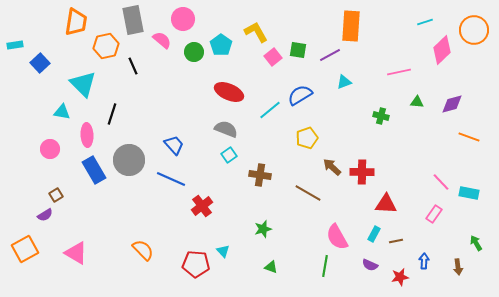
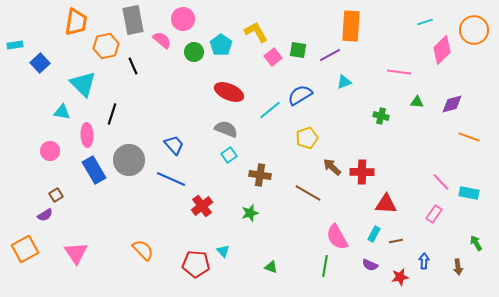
pink line at (399, 72): rotated 20 degrees clockwise
pink circle at (50, 149): moved 2 px down
green star at (263, 229): moved 13 px left, 16 px up
pink triangle at (76, 253): rotated 25 degrees clockwise
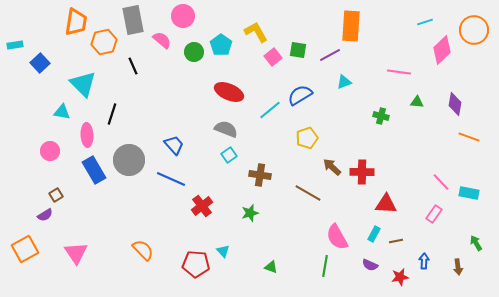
pink circle at (183, 19): moved 3 px up
orange hexagon at (106, 46): moved 2 px left, 4 px up
purple diamond at (452, 104): moved 3 px right; rotated 65 degrees counterclockwise
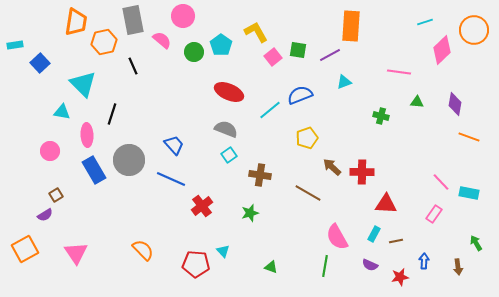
blue semicircle at (300, 95): rotated 10 degrees clockwise
